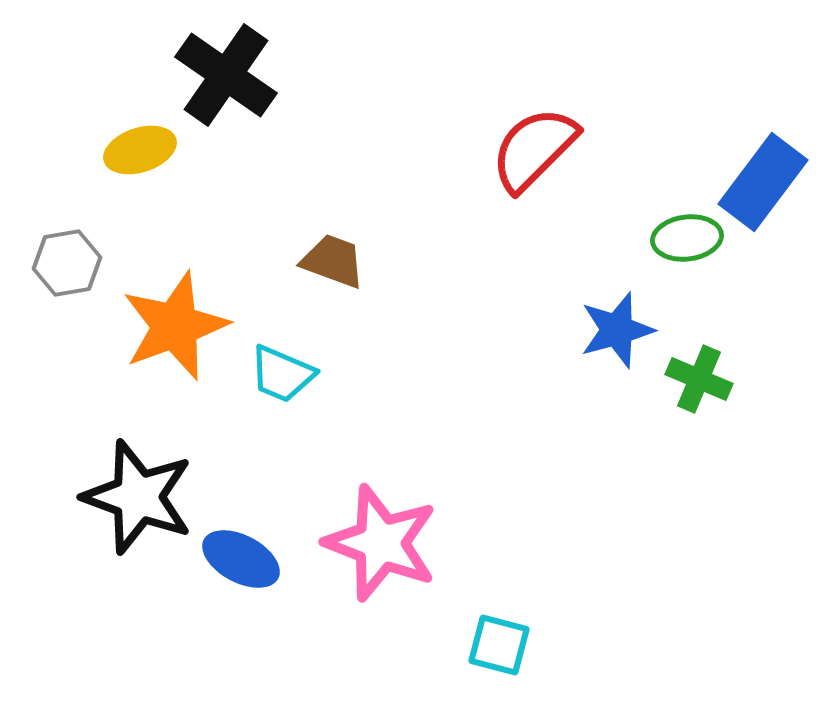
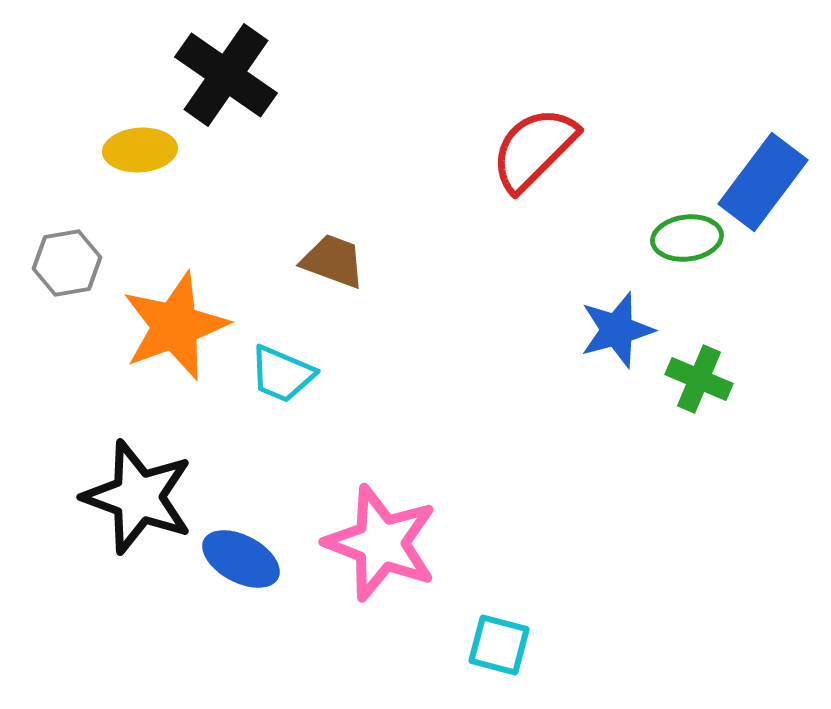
yellow ellipse: rotated 14 degrees clockwise
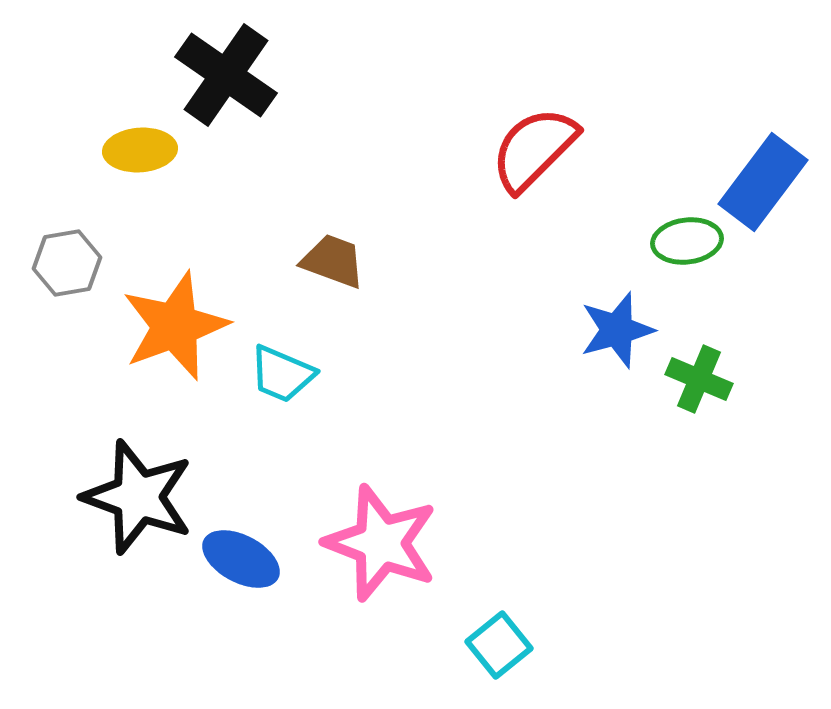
green ellipse: moved 3 px down
cyan square: rotated 36 degrees clockwise
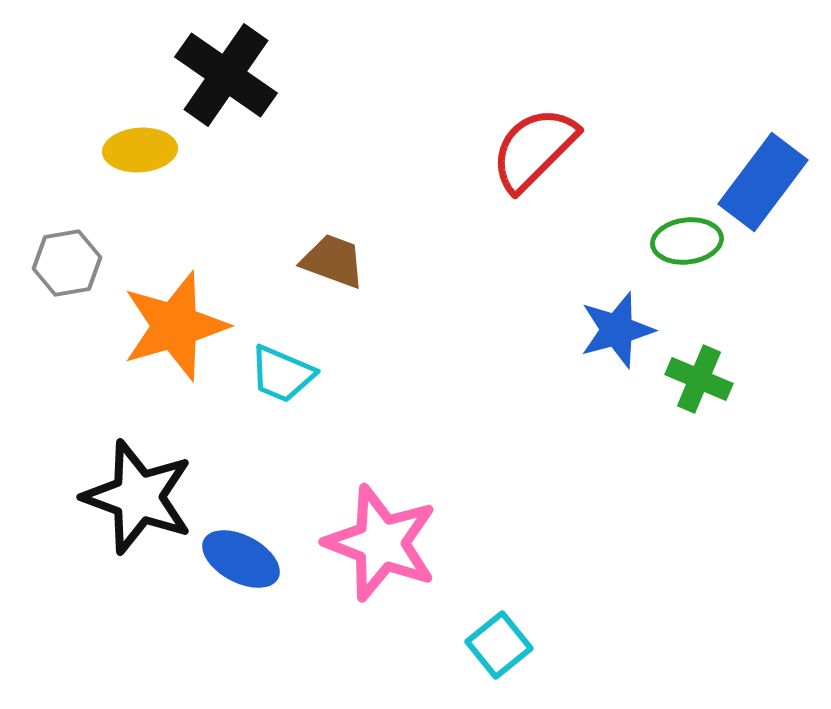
orange star: rotated 4 degrees clockwise
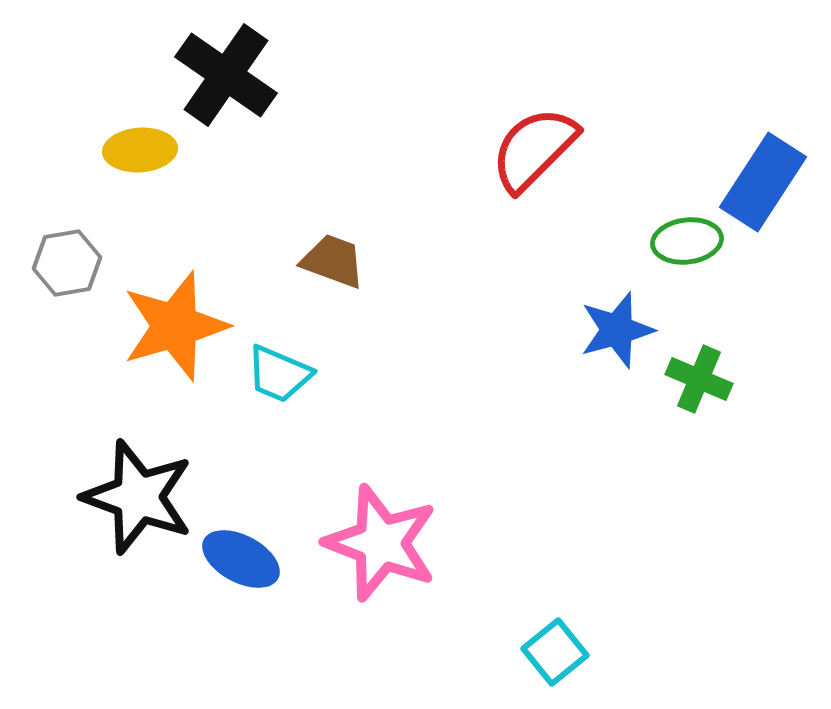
blue rectangle: rotated 4 degrees counterclockwise
cyan trapezoid: moved 3 px left
cyan square: moved 56 px right, 7 px down
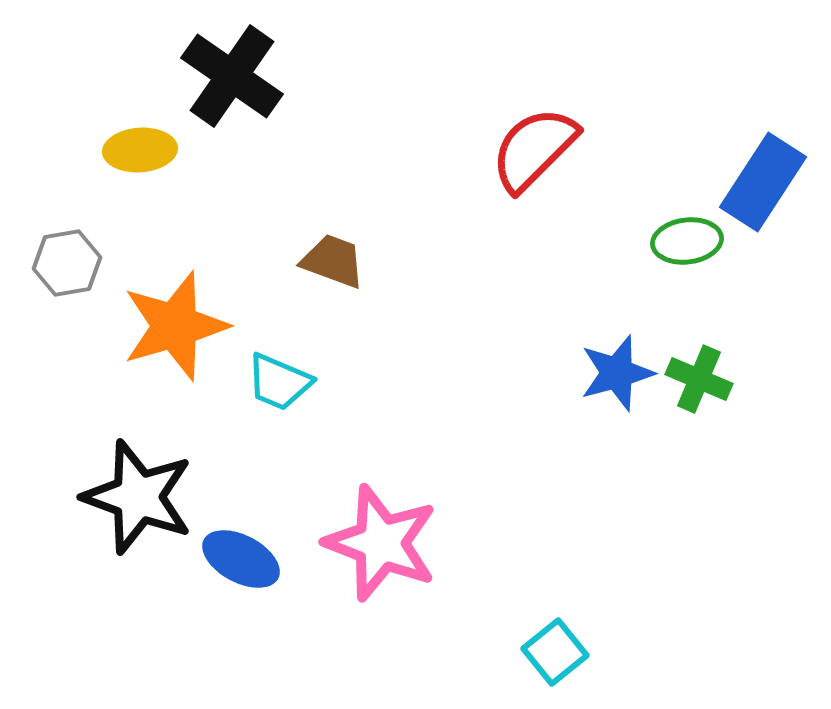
black cross: moved 6 px right, 1 px down
blue star: moved 43 px down
cyan trapezoid: moved 8 px down
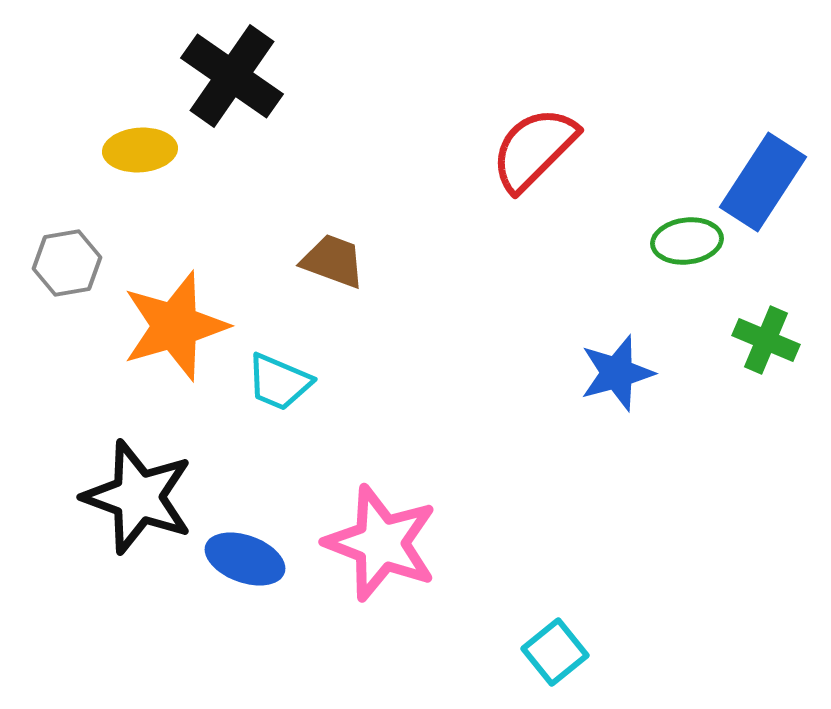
green cross: moved 67 px right, 39 px up
blue ellipse: moved 4 px right; rotated 8 degrees counterclockwise
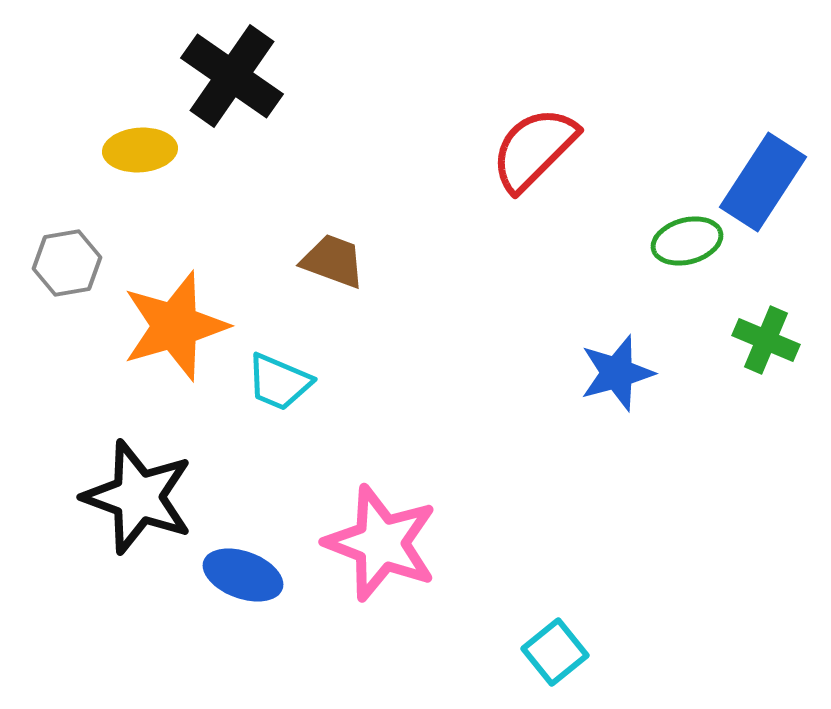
green ellipse: rotated 8 degrees counterclockwise
blue ellipse: moved 2 px left, 16 px down
